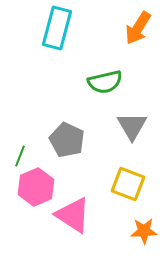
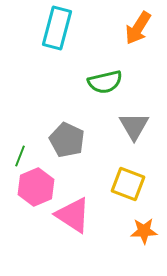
gray triangle: moved 2 px right
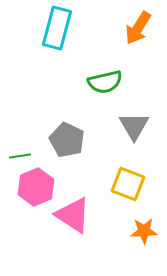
green line: rotated 60 degrees clockwise
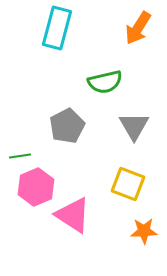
gray pentagon: moved 14 px up; rotated 20 degrees clockwise
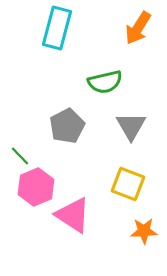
gray triangle: moved 3 px left
green line: rotated 55 degrees clockwise
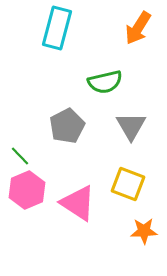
pink hexagon: moved 9 px left, 3 px down
pink triangle: moved 5 px right, 12 px up
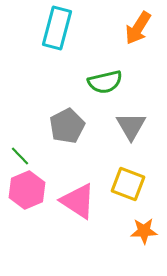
pink triangle: moved 2 px up
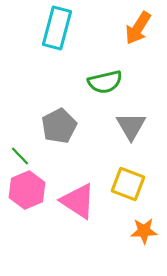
gray pentagon: moved 8 px left
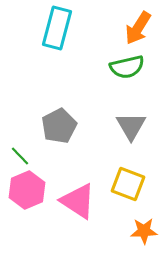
green semicircle: moved 22 px right, 15 px up
